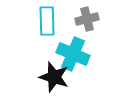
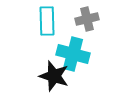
cyan cross: rotated 8 degrees counterclockwise
black star: moved 1 px up
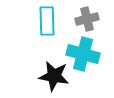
cyan cross: moved 10 px right
black star: rotated 8 degrees counterclockwise
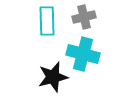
gray cross: moved 3 px left, 2 px up
black star: moved 1 px left, 1 px down; rotated 24 degrees counterclockwise
